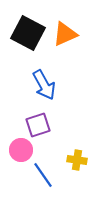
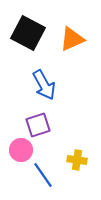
orange triangle: moved 7 px right, 5 px down
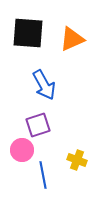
black square: rotated 24 degrees counterclockwise
pink circle: moved 1 px right
yellow cross: rotated 12 degrees clockwise
blue line: rotated 24 degrees clockwise
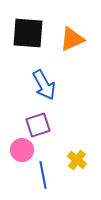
yellow cross: rotated 18 degrees clockwise
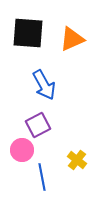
purple square: rotated 10 degrees counterclockwise
blue line: moved 1 px left, 2 px down
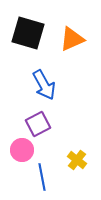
black square: rotated 12 degrees clockwise
purple square: moved 1 px up
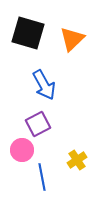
orange triangle: rotated 20 degrees counterclockwise
yellow cross: rotated 18 degrees clockwise
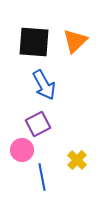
black square: moved 6 px right, 9 px down; rotated 12 degrees counterclockwise
orange triangle: moved 3 px right, 2 px down
yellow cross: rotated 12 degrees counterclockwise
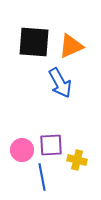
orange triangle: moved 4 px left, 5 px down; rotated 20 degrees clockwise
blue arrow: moved 16 px right, 2 px up
purple square: moved 13 px right, 21 px down; rotated 25 degrees clockwise
yellow cross: rotated 30 degrees counterclockwise
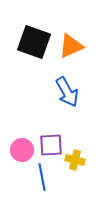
black square: rotated 16 degrees clockwise
blue arrow: moved 7 px right, 9 px down
yellow cross: moved 2 px left
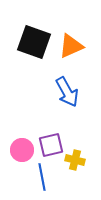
purple square: rotated 10 degrees counterclockwise
